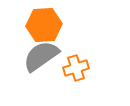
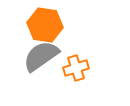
orange hexagon: moved 1 px right; rotated 12 degrees clockwise
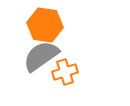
orange cross: moved 11 px left, 4 px down
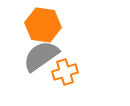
orange hexagon: moved 2 px left
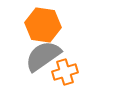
gray semicircle: moved 2 px right
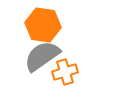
gray semicircle: moved 1 px left
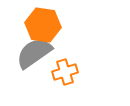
gray semicircle: moved 8 px left, 3 px up
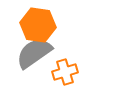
orange hexagon: moved 5 px left
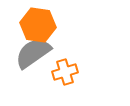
gray semicircle: moved 1 px left
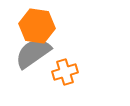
orange hexagon: moved 1 px left, 1 px down
